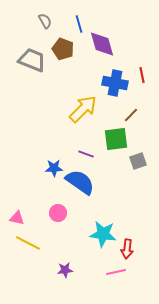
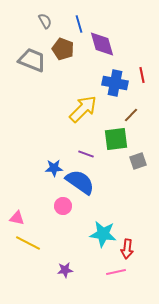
pink circle: moved 5 px right, 7 px up
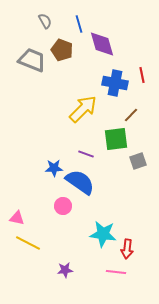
brown pentagon: moved 1 px left, 1 px down
pink line: rotated 18 degrees clockwise
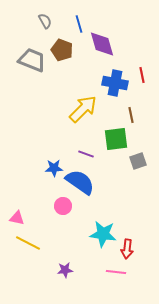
brown line: rotated 56 degrees counterclockwise
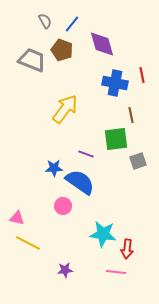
blue line: moved 7 px left; rotated 54 degrees clockwise
yellow arrow: moved 18 px left; rotated 8 degrees counterclockwise
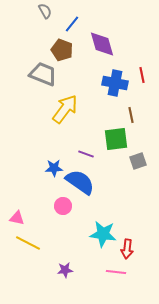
gray semicircle: moved 10 px up
gray trapezoid: moved 11 px right, 14 px down
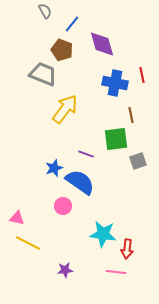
blue star: rotated 18 degrees counterclockwise
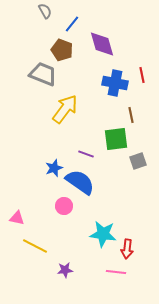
pink circle: moved 1 px right
yellow line: moved 7 px right, 3 px down
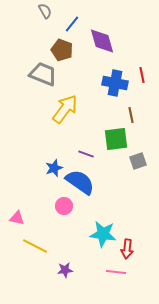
purple diamond: moved 3 px up
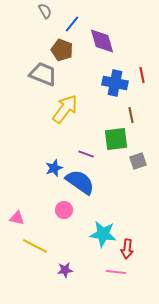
pink circle: moved 4 px down
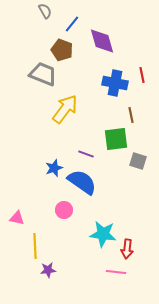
gray square: rotated 36 degrees clockwise
blue semicircle: moved 2 px right
yellow line: rotated 60 degrees clockwise
purple star: moved 17 px left
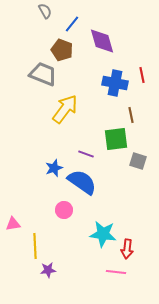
pink triangle: moved 4 px left, 6 px down; rotated 21 degrees counterclockwise
